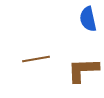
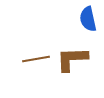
brown L-shape: moved 11 px left, 11 px up
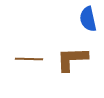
brown line: moved 7 px left; rotated 12 degrees clockwise
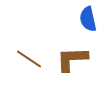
brown line: rotated 32 degrees clockwise
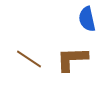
blue semicircle: moved 1 px left
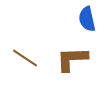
brown line: moved 4 px left, 1 px up
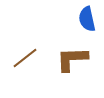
brown line: rotated 72 degrees counterclockwise
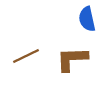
brown line: moved 1 px right, 2 px up; rotated 12 degrees clockwise
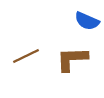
blue semicircle: moved 2 px down; rotated 55 degrees counterclockwise
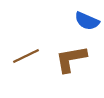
brown L-shape: moved 1 px left; rotated 8 degrees counterclockwise
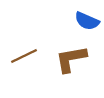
brown line: moved 2 px left
